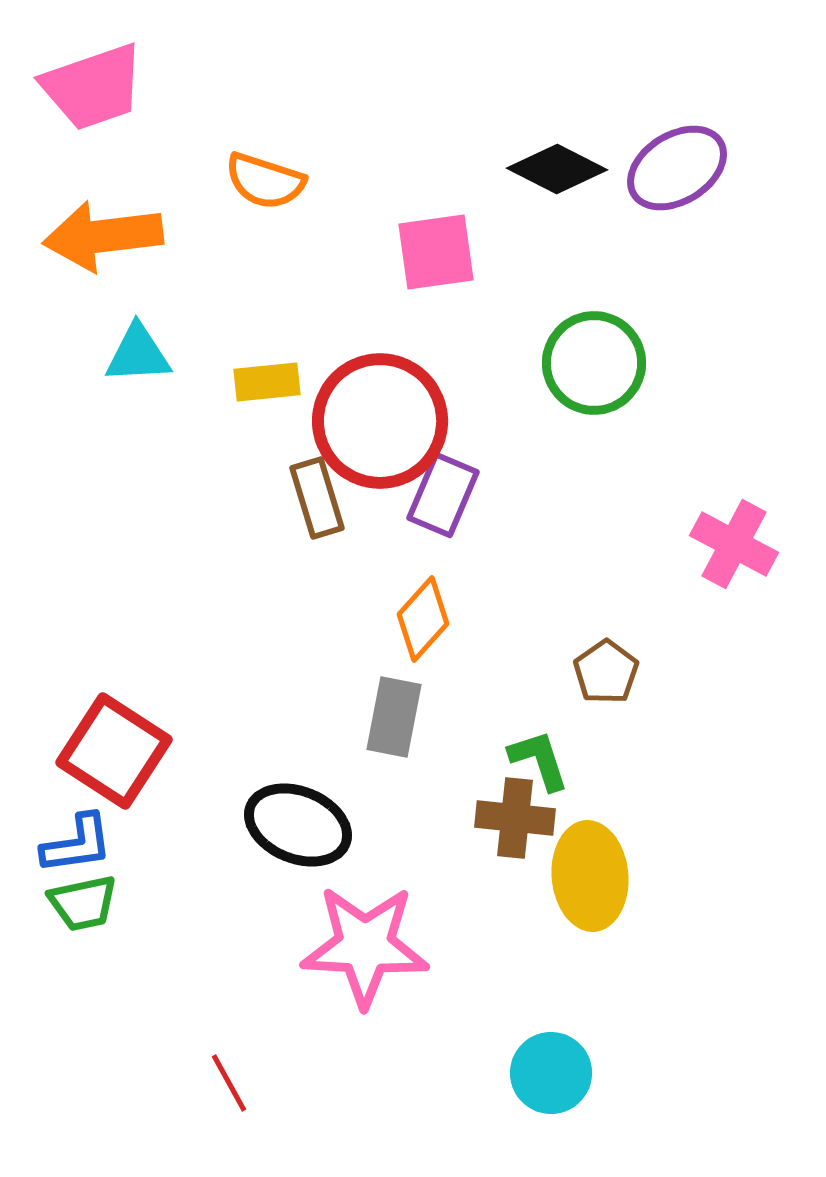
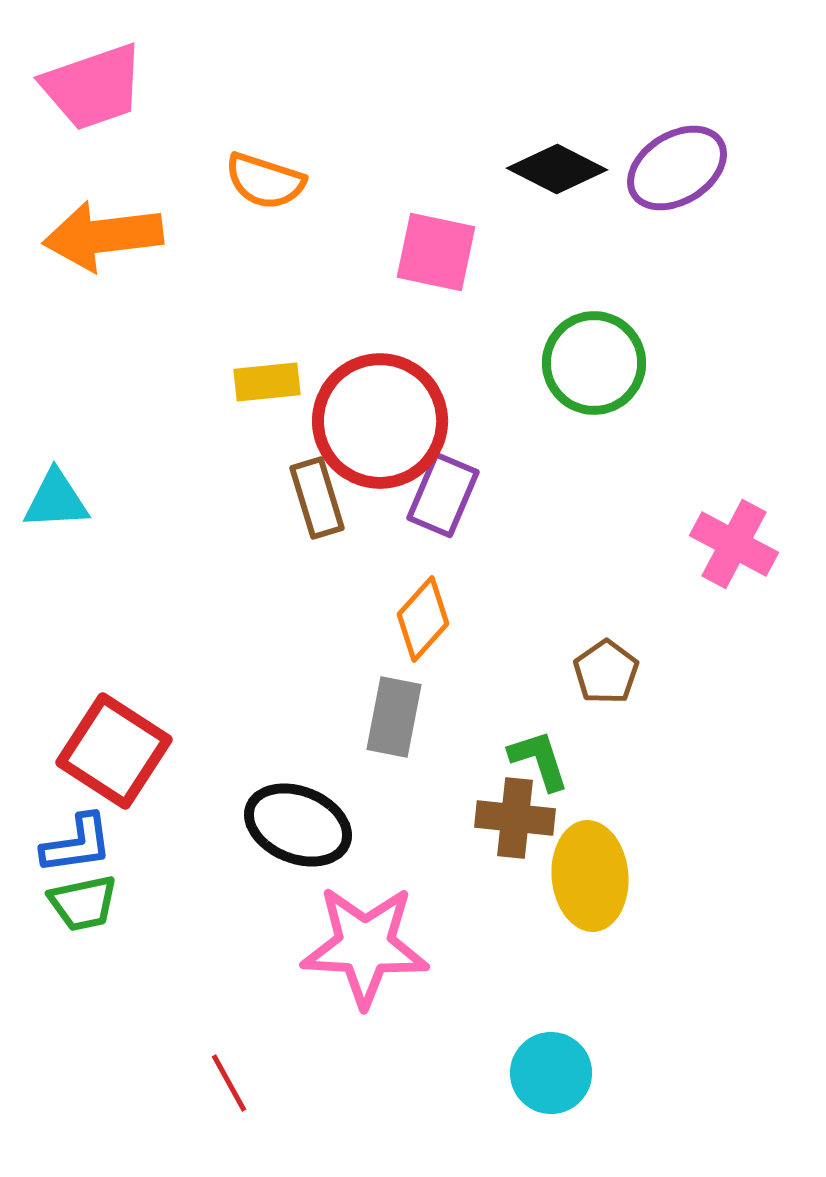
pink square: rotated 20 degrees clockwise
cyan triangle: moved 82 px left, 146 px down
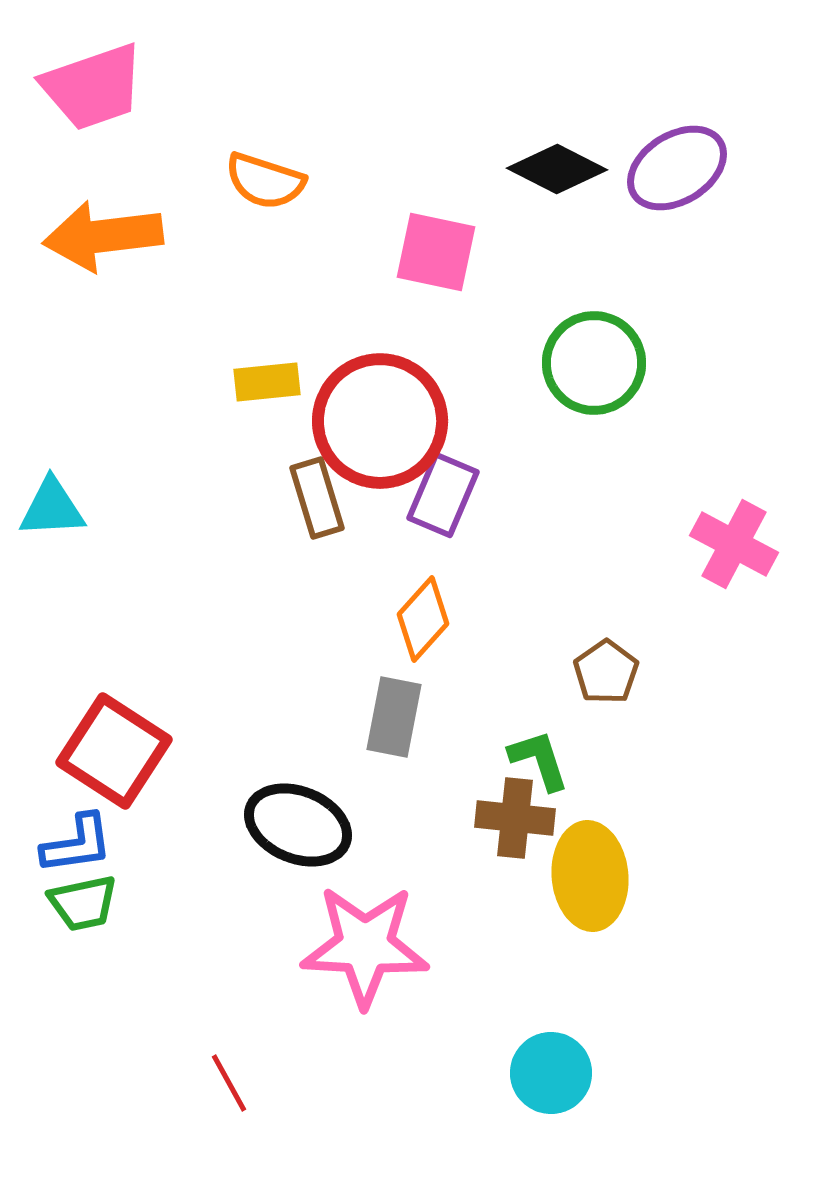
cyan triangle: moved 4 px left, 8 px down
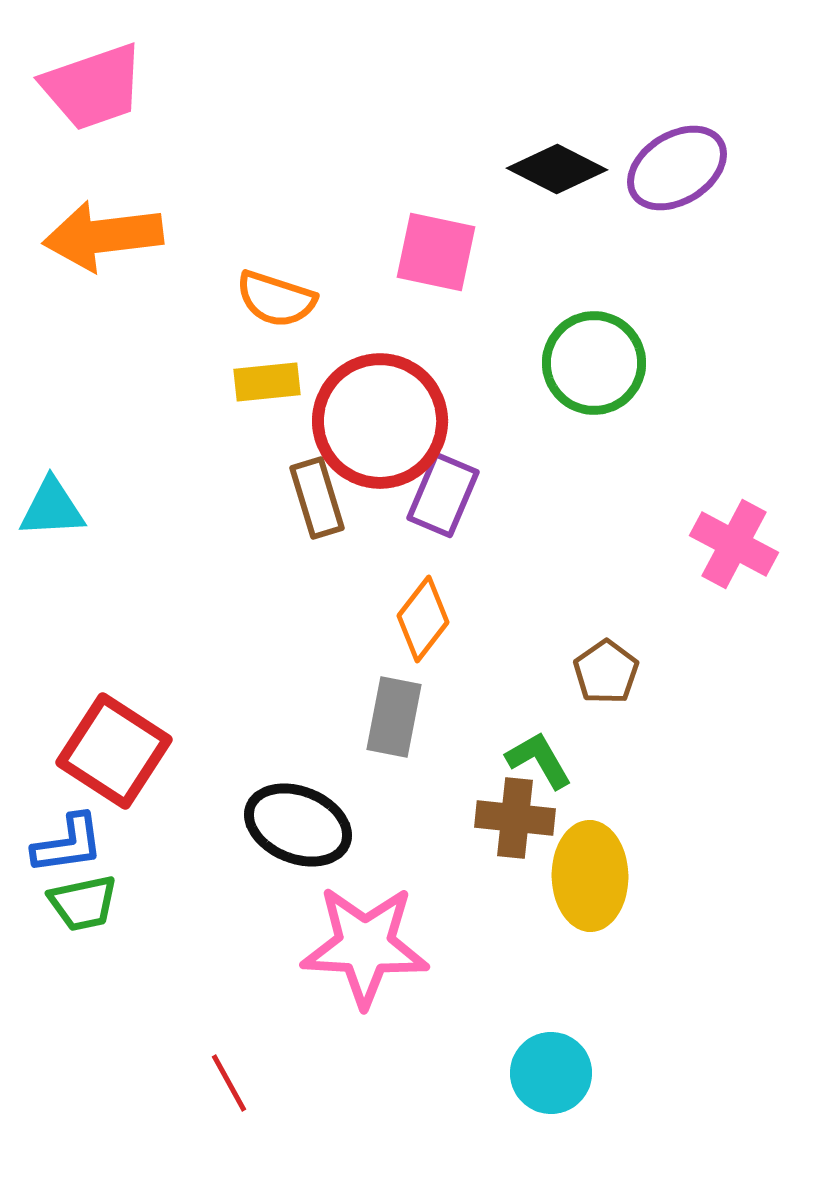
orange semicircle: moved 11 px right, 118 px down
orange diamond: rotated 4 degrees counterclockwise
green L-shape: rotated 12 degrees counterclockwise
blue L-shape: moved 9 px left
yellow ellipse: rotated 4 degrees clockwise
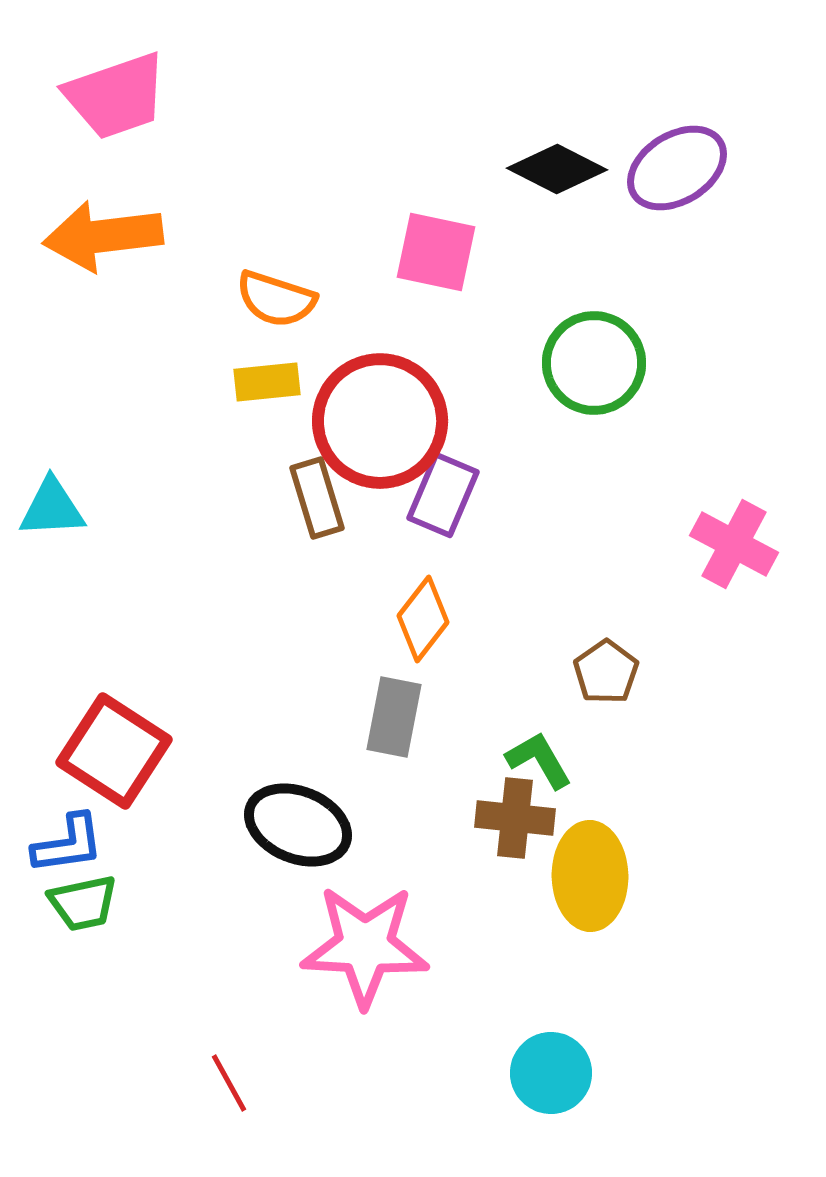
pink trapezoid: moved 23 px right, 9 px down
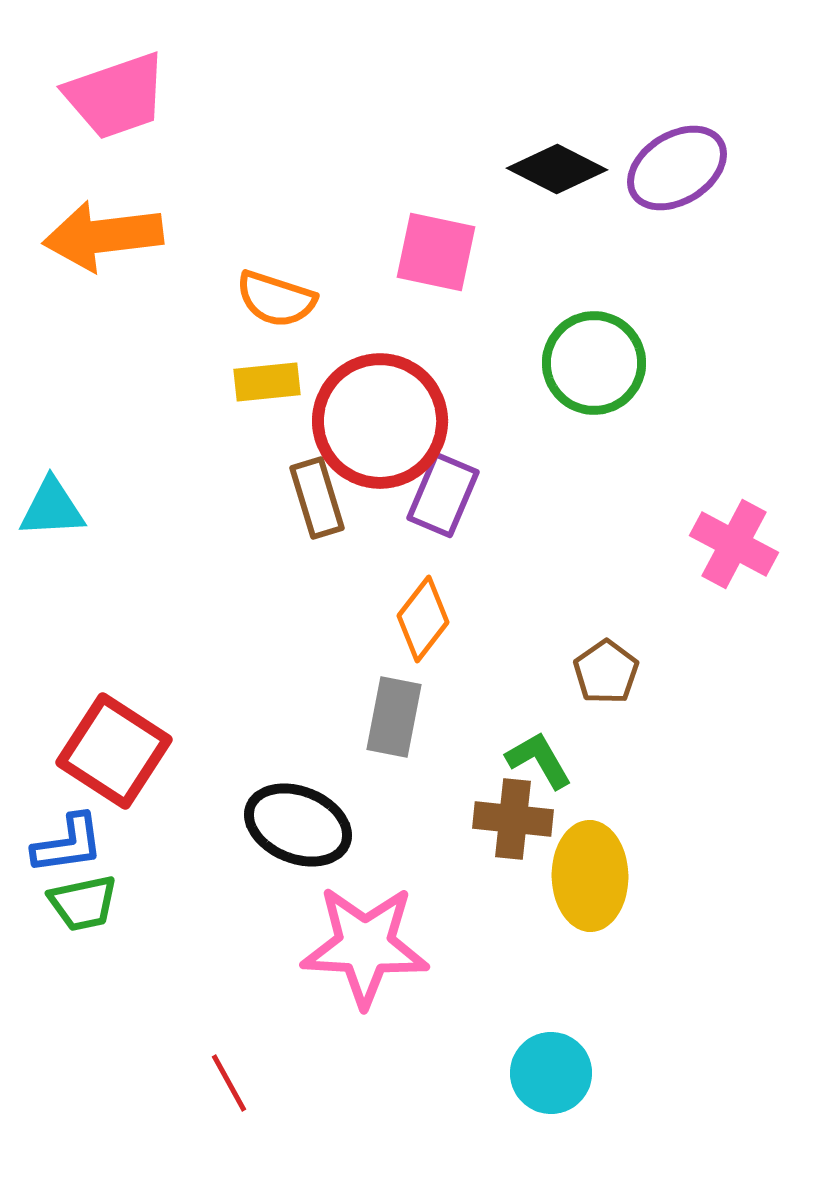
brown cross: moved 2 px left, 1 px down
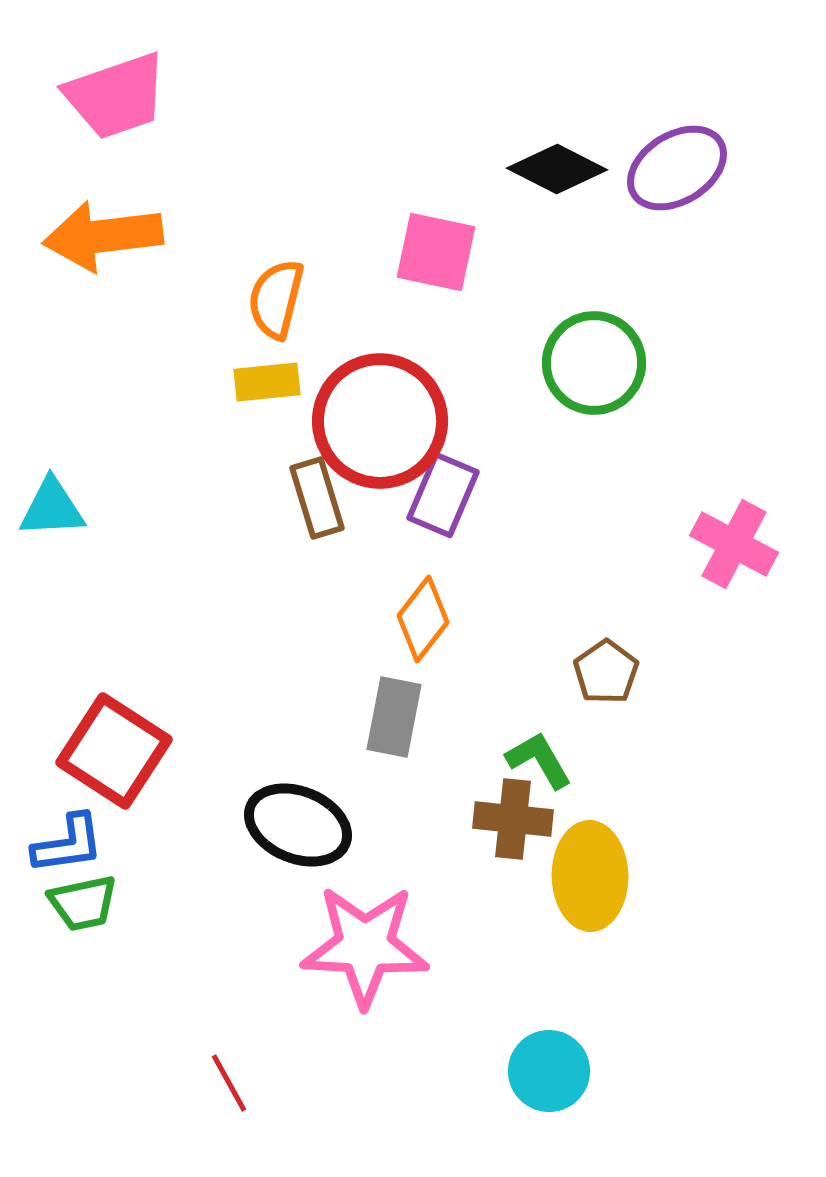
orange semicircle: rotated 86 degrees clockwise
cyan circle: moved 2 px left, 2 px up
